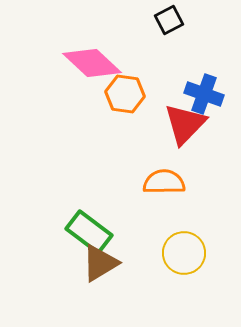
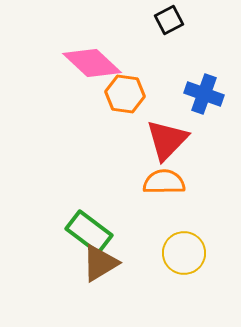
red triangle: moved 18 px left, 16 px down
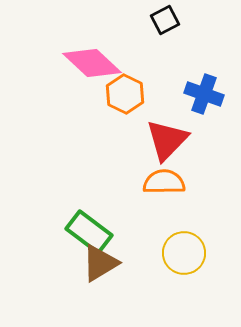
black square: moved 4 px left
orange hexagon: rotated 18 degrees clockwise
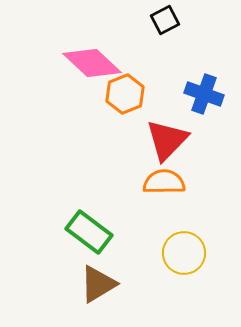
orange hexagon: rotated 12 degrees clockwise
brown triangle: moved 2 px left, 21 px down
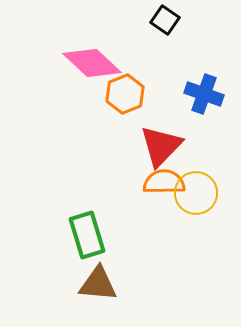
black square: rotated 28 degrees counterclockwise
red triangle: moved 6 px left, 6 px down
green rectangle: moved 2 px left, 3 px down; rotated 36 degrees clockwise
yellow circle: moved 12 px right, 60 px up
brown triangle: rotated 36 degrees clockwise
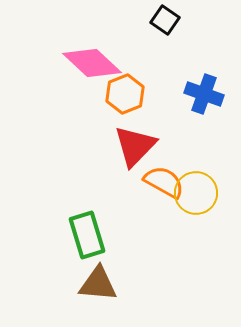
red triangle: moved 26 px left
orange semicircle: rotated 30 degrees clockwise
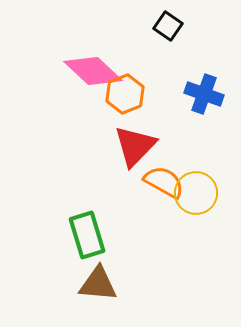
black square: moved 3 px right, 6 px down
pink diamond: moved 1 px right, 8 px down
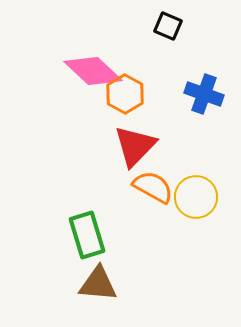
black square: rotated 12 degrees counterclockwise
orange hexagon: rotated 9 degrees counterclockwise
orange semicircle: moved 11 px left, 5 px down
yellow circle: moved 4 px down
